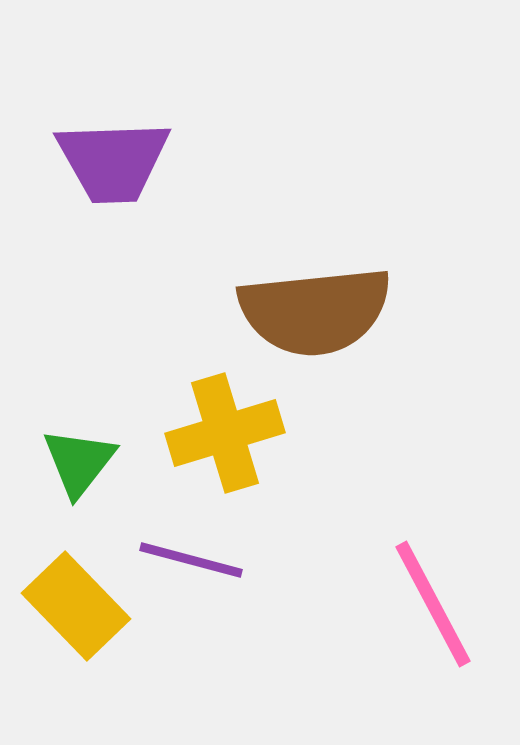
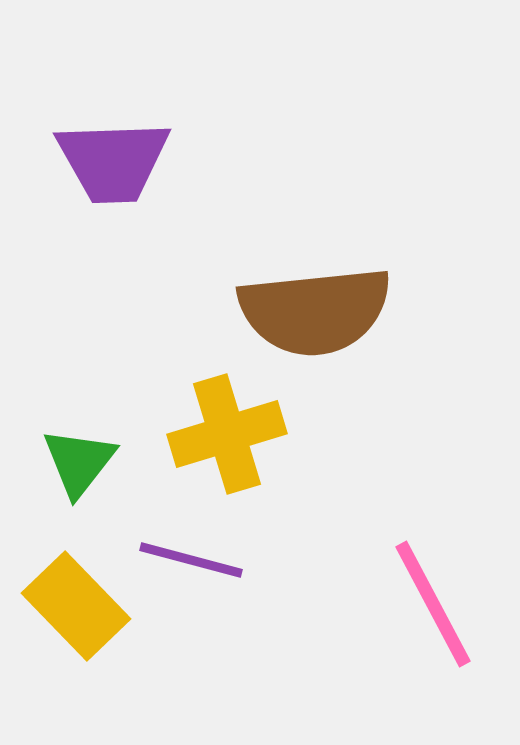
yellow cross: moved 2 px right, 1 px down
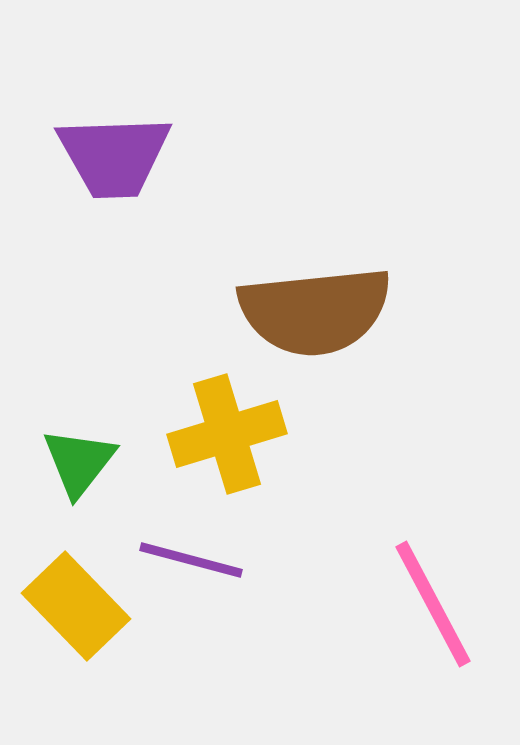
purple trapezoid: moved 1 px right, 5 px up
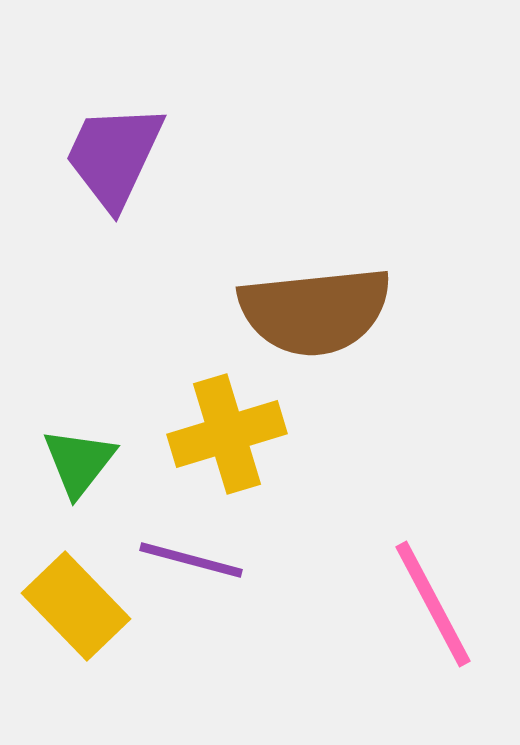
purple trapezoid: rotated 117 degrees clockwise
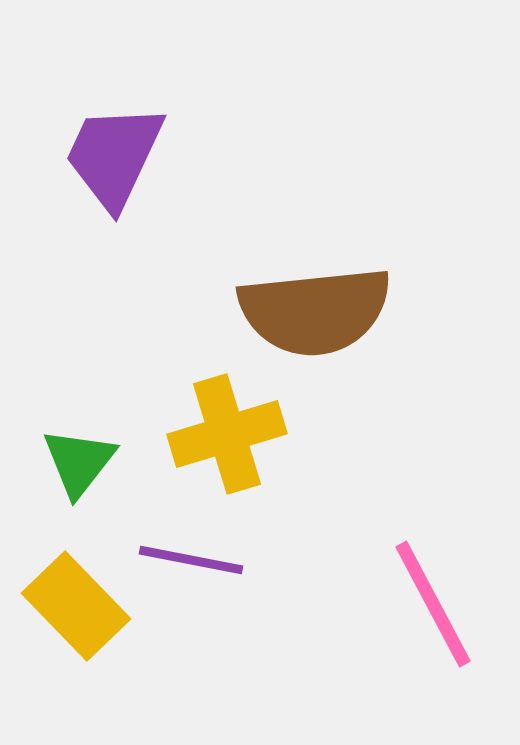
purple line: rotated 4 degrees counterclockwise
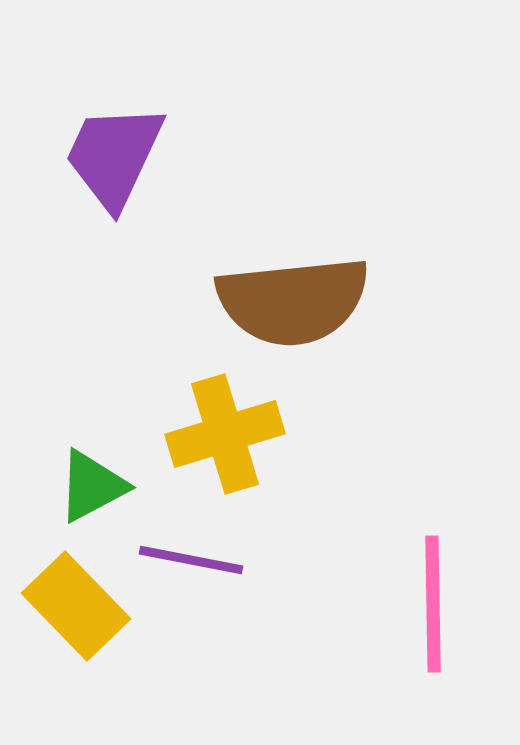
brown semicircle: moved 22 px left, 10 px up
yellow cross: moved 2 px left
green triangle: moved 13 px right, 24 px down; rotated 24 degrees clockwise
pink line: rotated 27 degrees clockwise
